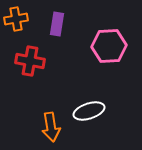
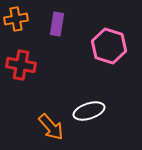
pink hexagon: rotated 20 degrees clockwise
red cross: moved 9 px left, 4 px down
orange arrow: rotated 32 degrees counterclockwise
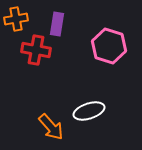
red cross: moved 15 px right, 15 px up
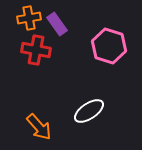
orange cross: moved 13 px right, 1 px up
purple rectangle: rotated 45 degrees counterclockwise
white ellipse: rotated 16 degrees counterclockwise
orange arrow: moved 12 px left
